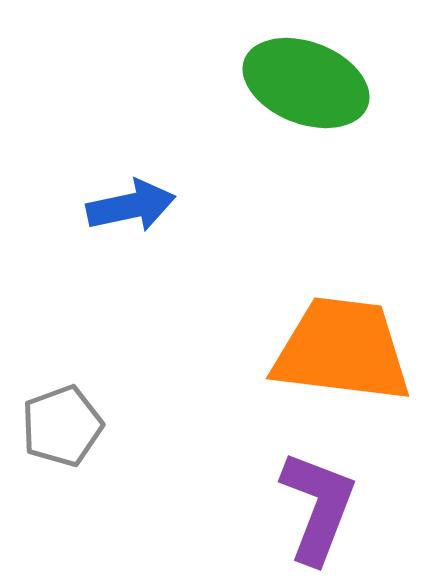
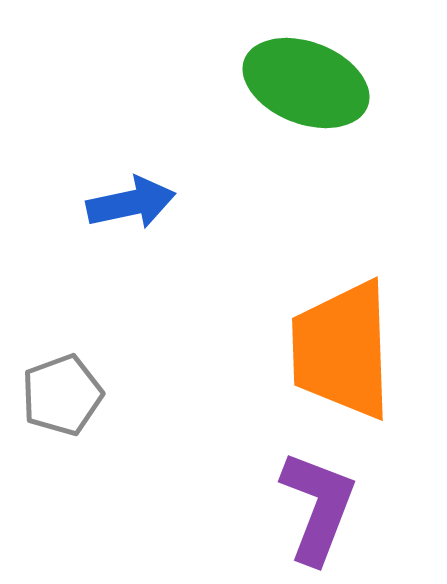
blue arrow: moved 3 px up
orange trapezoid: rotated 99 degrees counterclockwise
gray pentagon: moved 31 px up
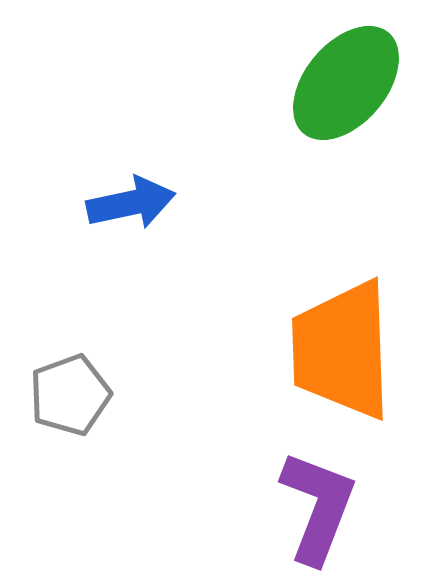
green ellipse: moved 40 px right; rotated 71 degrees counterclockwise
gray pentagon: moved 8 px right
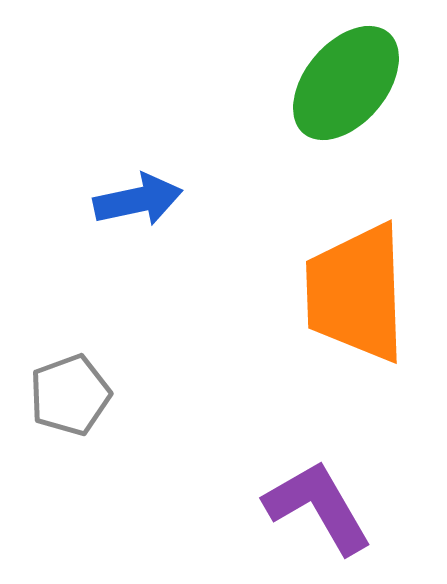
blue arrow: moved 7 px right, 3 px up
orange trapezoid: moved 14 px right, 57 px up
purple L-shape: rotated 51 degrees counterclockwise
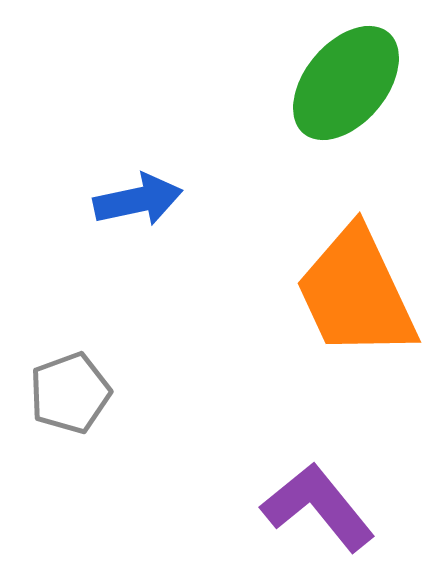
orange trapezoid: rotated 23 degrees counterclockwise
gray pentagon: moved 2 px up
purple L-shape: rotated 9 degrees counterclockwise
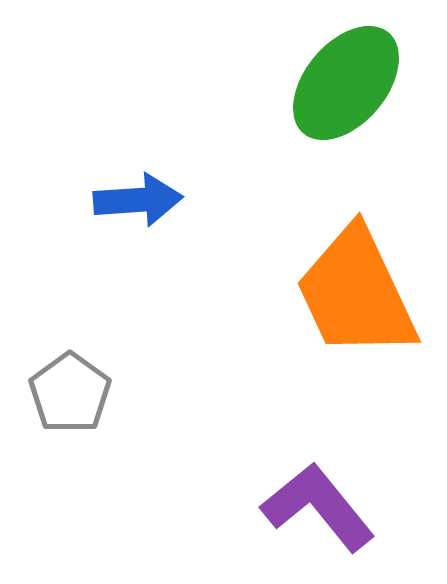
blue arrow: rotated 8 degrees clockwise
gray pentagon: rotated 16 degrees counterclockwise
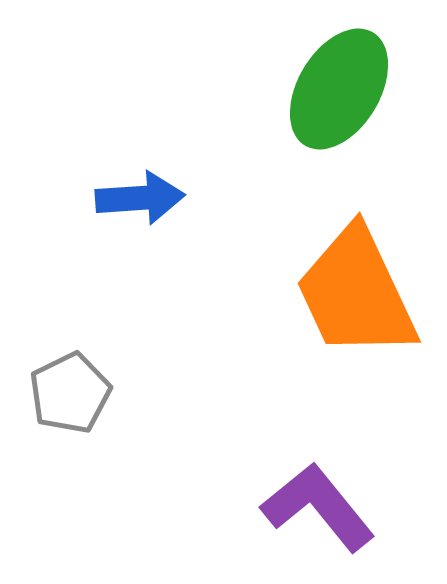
green ellipse: moved 7 px left, 6 px down; rotated 9 degrees counterclockwise
blue arrow: moved 2 px right, 2 px up
gray pentagon: rotated 10 degrees clockwise
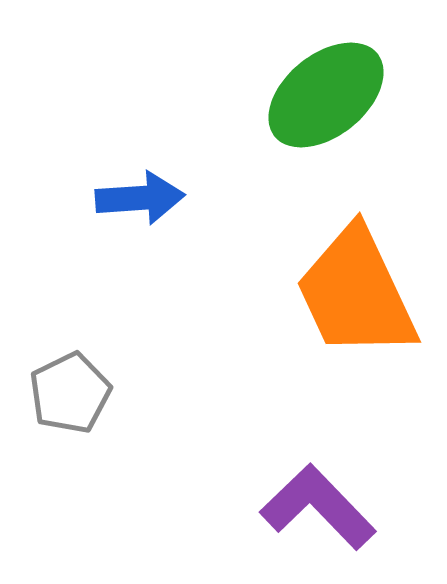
green ellipse: moved 13 px left, 6 px down; rotated 20 degrees clockwise
purple L-shape: rotated 5 degrees counterclockwise
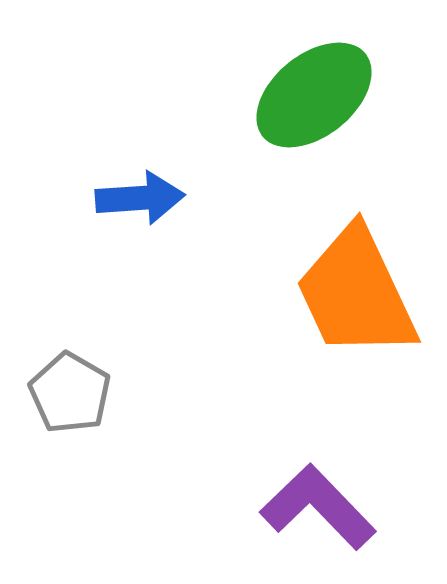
green ellipse: moved 12 px left
gray pentagon: rotated 16 degrees counterclockwise
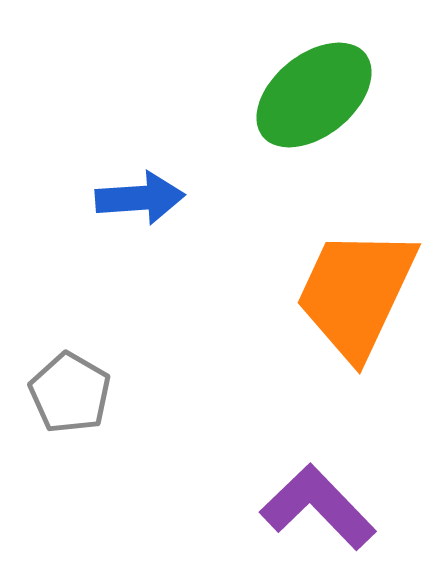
orange trapezoid: rotated 50 degrees clockwise
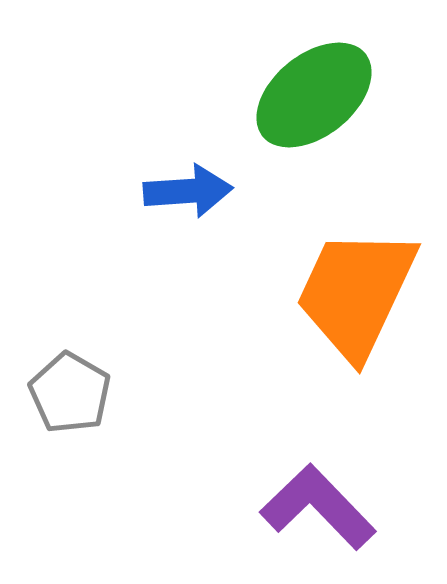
blue arrow: moved 48 px right, 7 px up
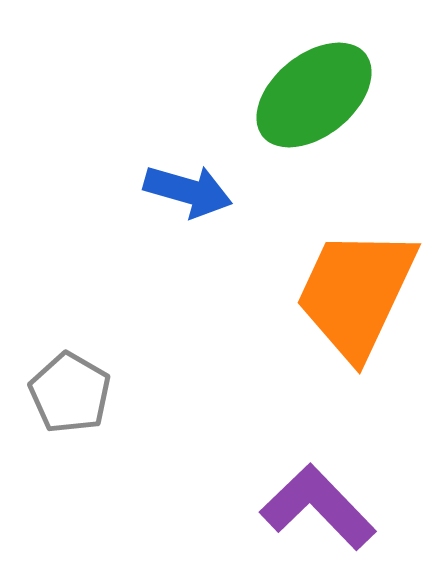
blue arrow: rotated 20 degrees clockwise
